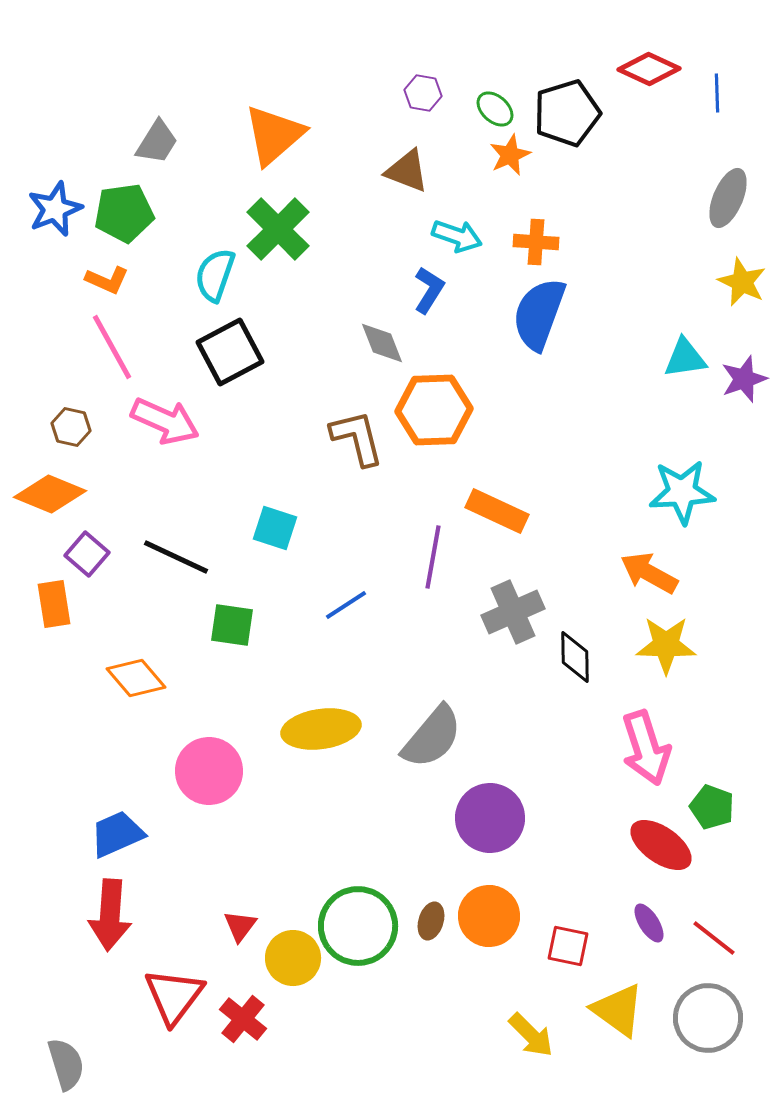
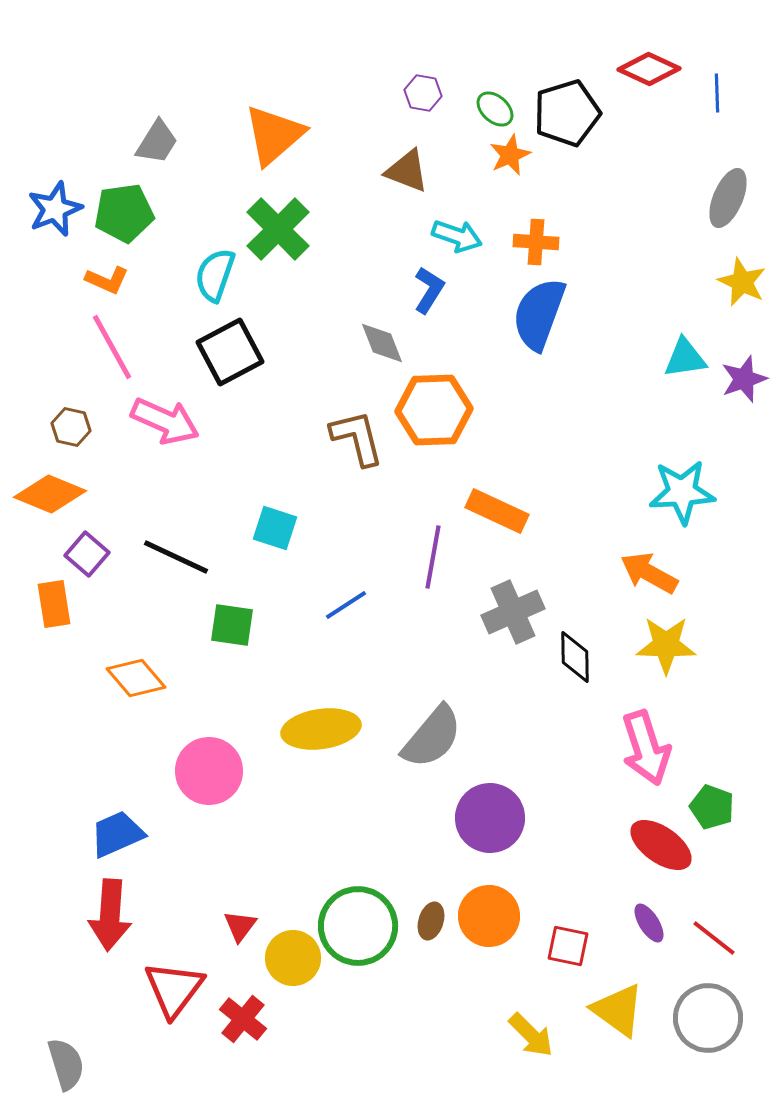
red triangle at (174, 996): moved 7 px up
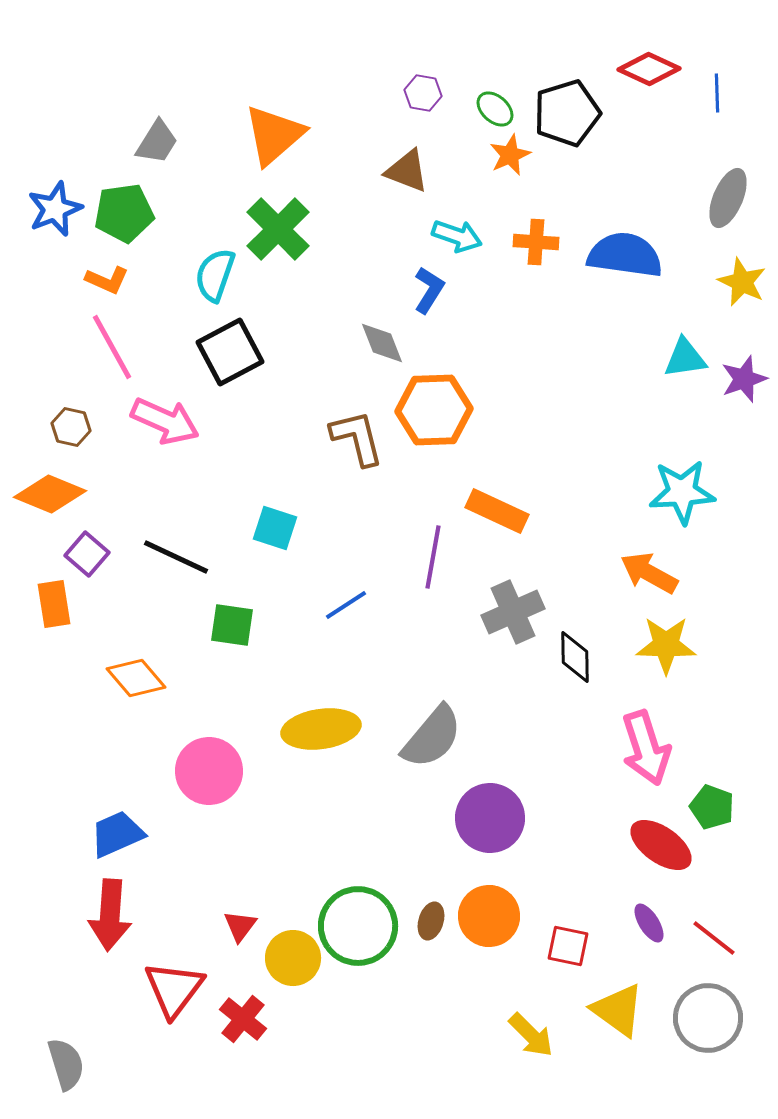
blue semicircle at (539, 314): moved 86 px right, 59 px up; rotated 78 degrees clockwise
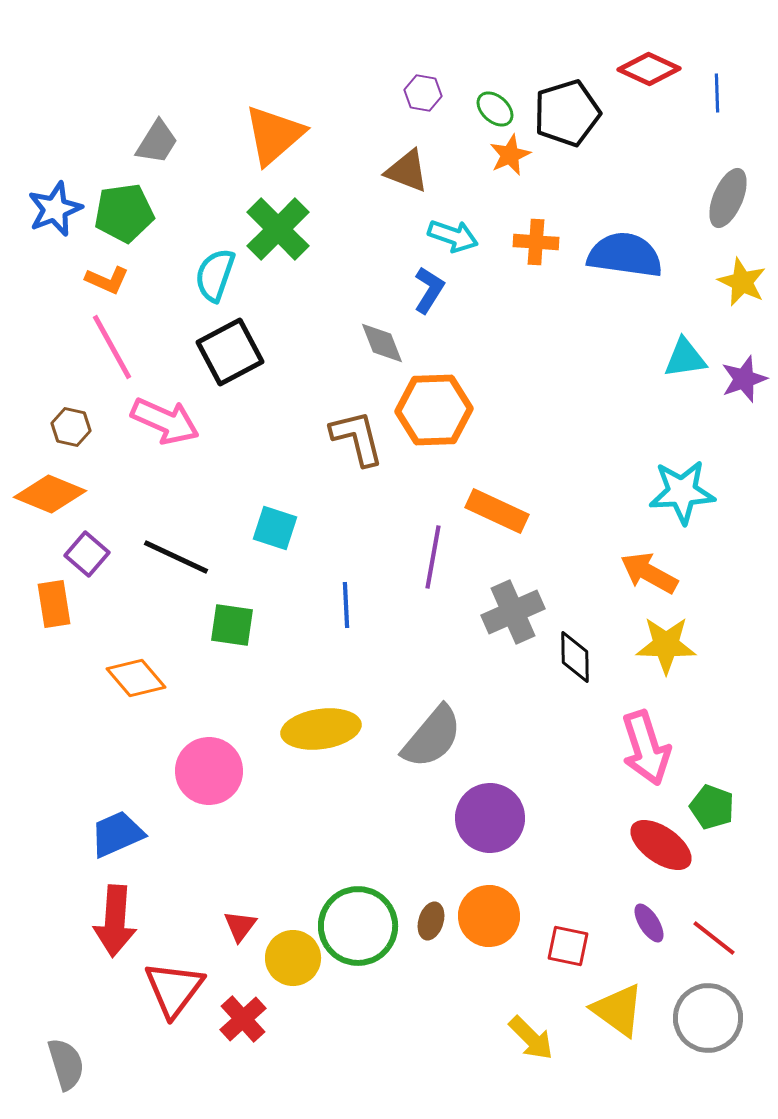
cyan arrow at (457, 236): moved 4 px left
blue line at (346, 605): rotated 60 degrees counterclockwise
red arrow at (110, 915): moved 5 px right, 6 px down
red cross at (243, 1019): rotated 9 degrees clockwise
yellow arrow at (531, 1035): moved 3 px down
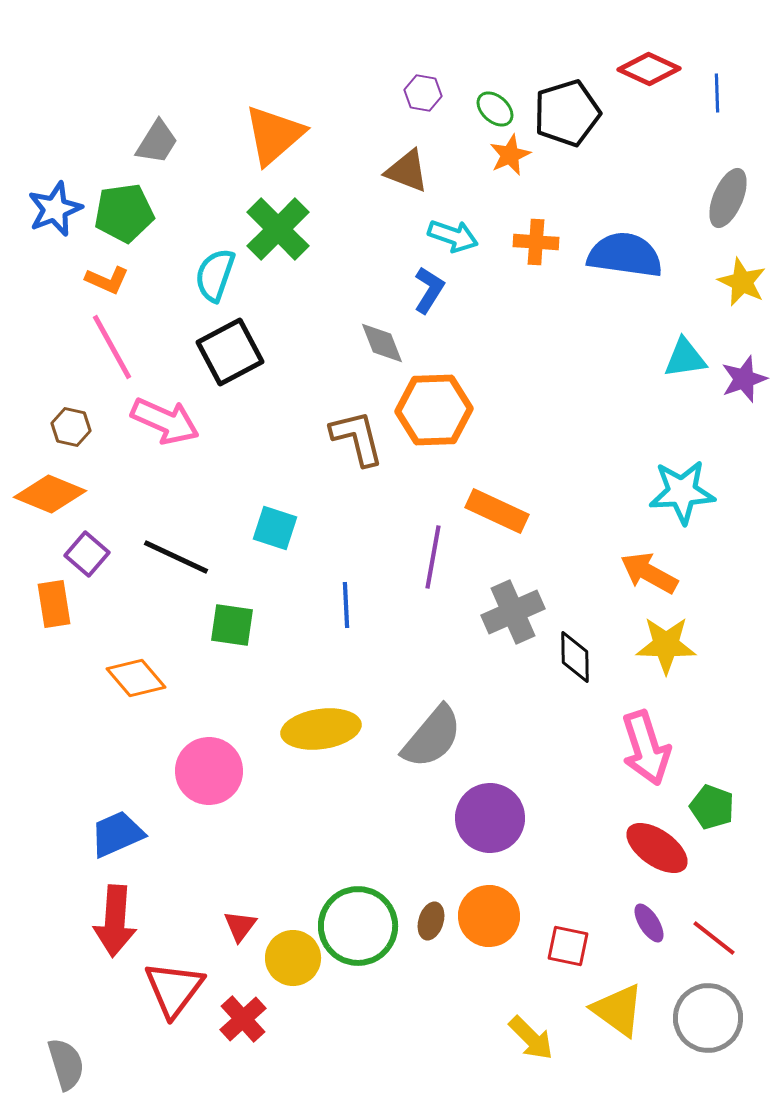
red ellipse at (661, 845): moved 4 px left, 3 px down
